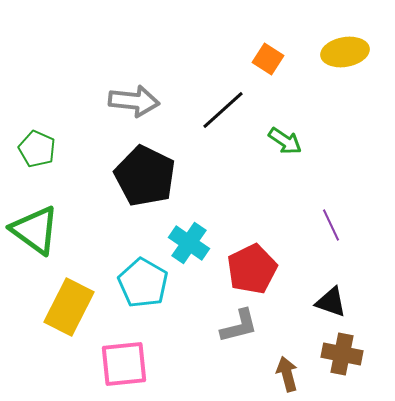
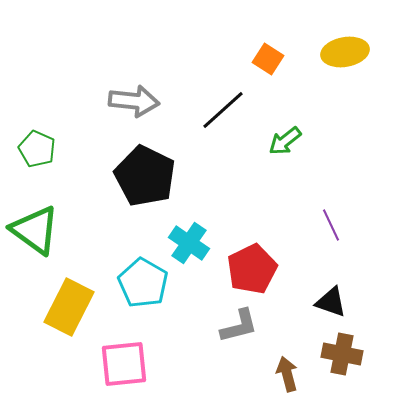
green arrow: rotated 108 degrees clockwise
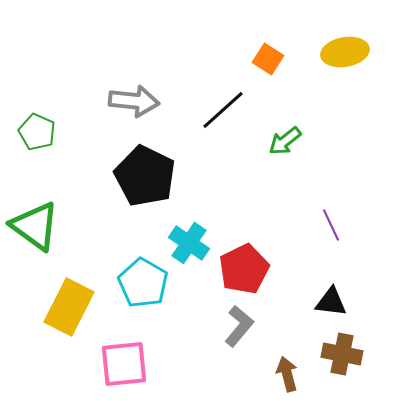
green pentagon: moved 17 px up
green triangle: moved 4 px up
red pentagon: moved 8 px left
black triangle: rotated 12 degrees counterclockwise
gray L-shape: rotated 36 degrees counterclockwise
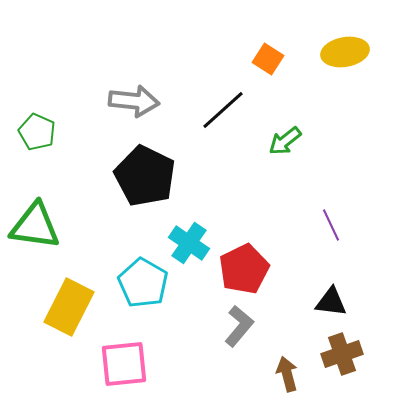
green triangle: rotated 28 degrees counterclockwise
brown cross: rotated 30 degrees counterclockwise
